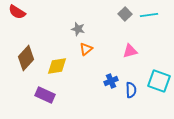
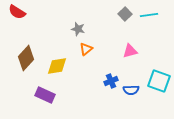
blue semicircle: rotated 91 degrees clockwise
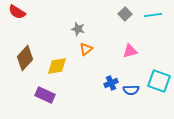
cyan line: moved 4 px right
brown diamond: moved 1 px left
blue cross: moved 2 px down
